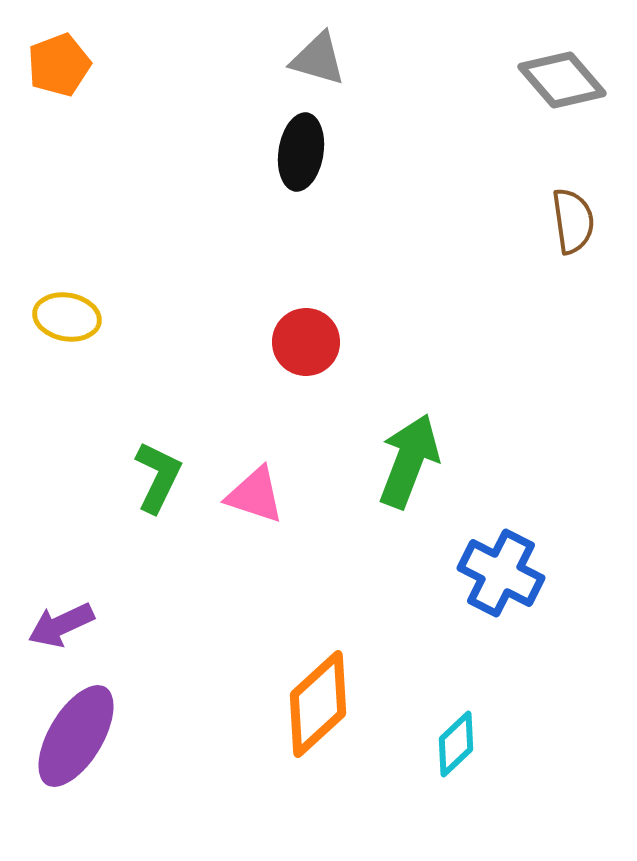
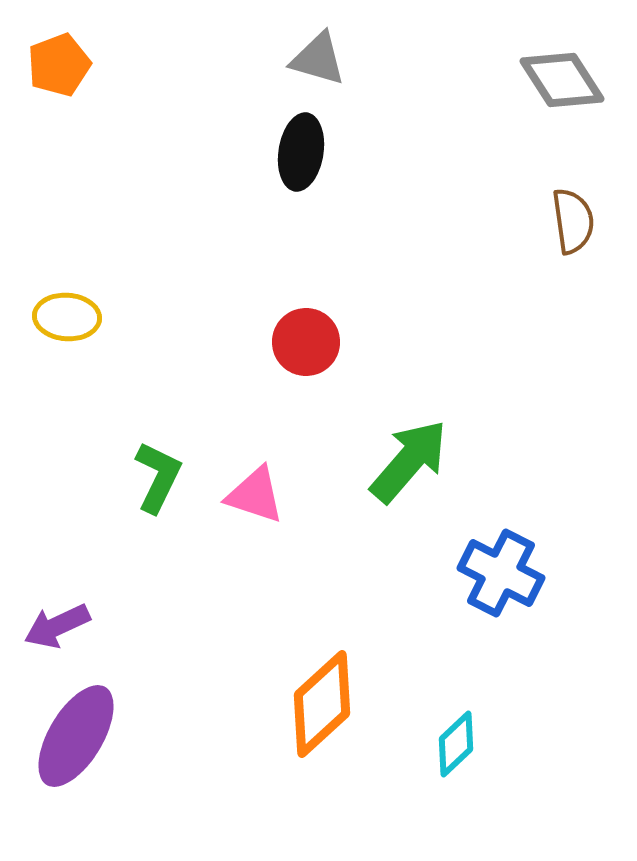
gray diamond: rotated 8 degrees clockwise
yellow ellipse: rotated 6 degrees counterclockwise
green arrow: rotated 20 degrees clockwise
purple arrow: moved 4 px left, 1 px down
orange diamond: moved 4 px right
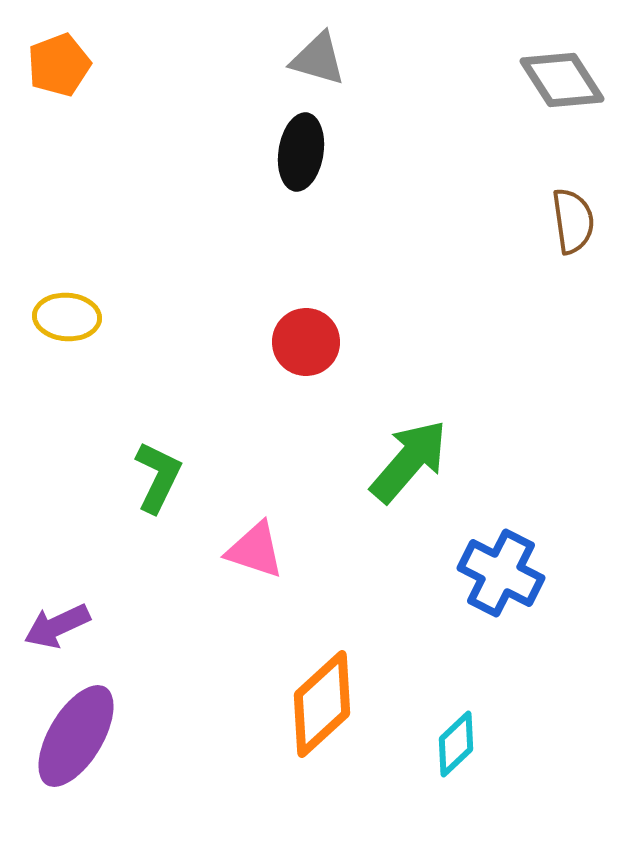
pink triangle: moved 55 px down
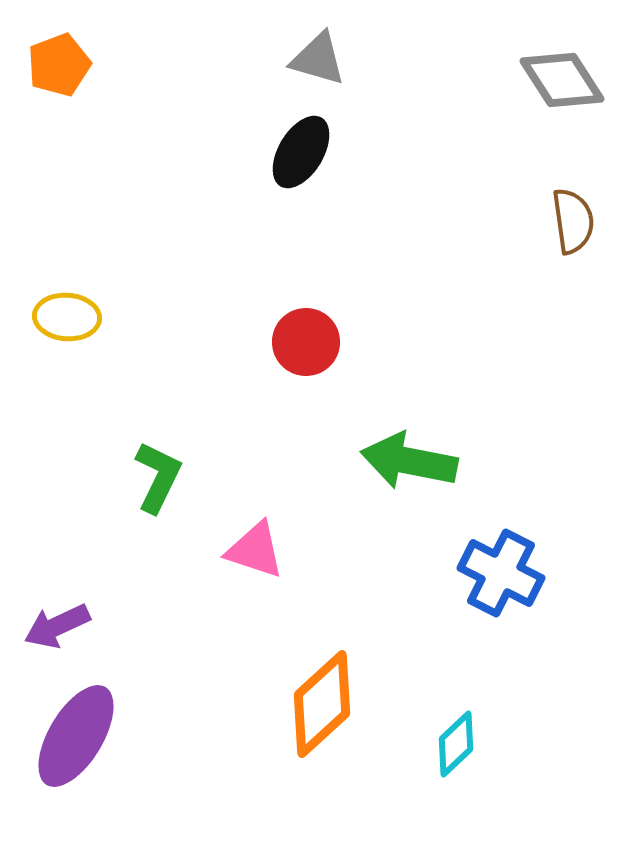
black ellipse: rotated 22 degrees clockwise
green arrow: rotated 120 degrees counterclockwise
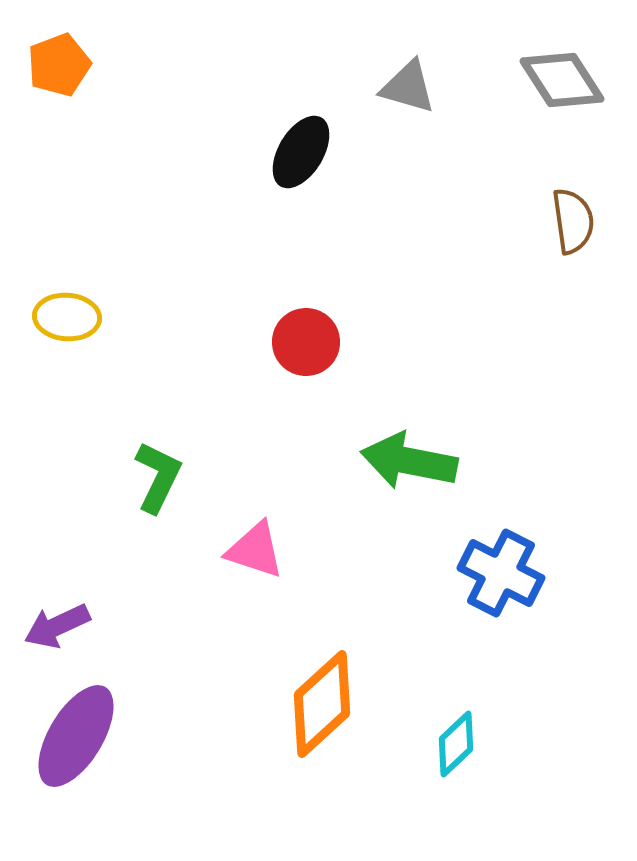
gray triangle: moved 90 px right, 28 px down
